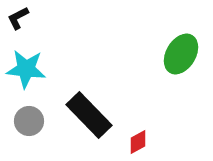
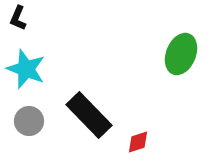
black L-shape: rotated 40 degrees counterclockwise
green ellipse: rotated 9 degrees counterclockwise
cyan star: rotated 15 degrees clockwise
red diamond: rotated 10 degrees clockwise
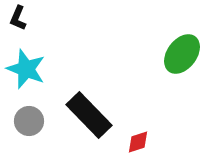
green ellipse: moved 1 px right; rotated 15 degrees clockwise
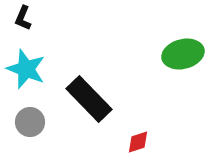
black L-shape: moved 5 px right
green ellipse: moved 1 px right; rotated 39 degrees clockwise
black rectangle: moved 16 px up
gray circle: moved 1 px right, 1 px down
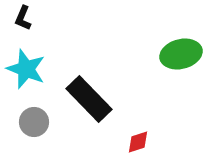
green ellipse: moved 2 px left
gray circle: moved 4 px right
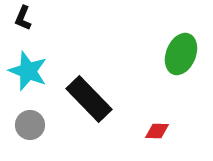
green ellipse: rotated 54 degrees counterclockwise
cyan star: moved 2 px right, 2 px down
gray circle: moved 4 px left, 3 px down
red diamond: moved 19 px right, 11 px up; rotated 20 degrees clockwise
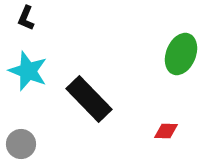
black L-shape: moved 3 px right
gray circle: moved 9 px left, 19 px down
red diamond: moved 9 px right
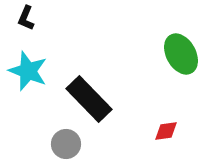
green ellipse: rotated 51 degrees counterclockwise
red diamond: rotated 10 degrees counterclockwise
gray circle: moved 45 px right
